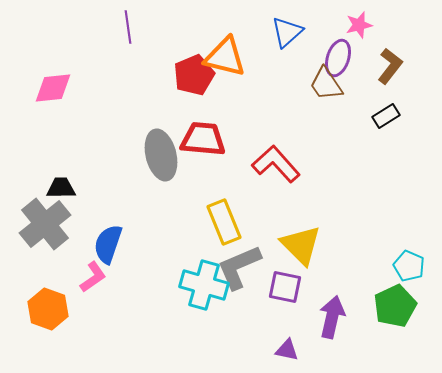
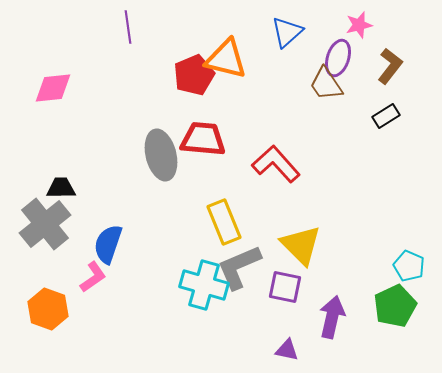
orange triangle: moved 1 px right, 2 px down
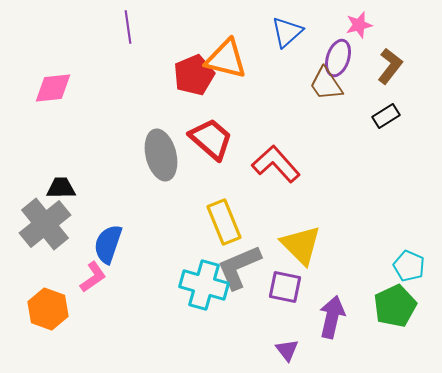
red trapezoid: moved 8 px right; rotated 36 degrees clockwise
purple triangle: rotated 40 degrees clockwise
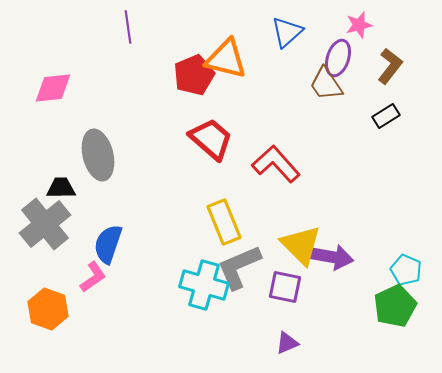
gray ellipse: moved 63 px left
cyan pentagon: moved 3 px left, 4 px down
purple arrow: moved 60 px up; rotated 87 degrees clockwise
purple triangle: moved 7 px up; rotated 45 degrees clockwise
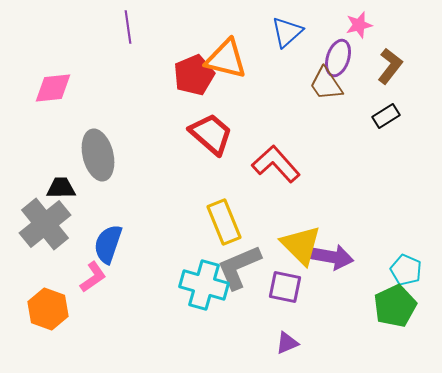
red trapezoid: moved 5 px up
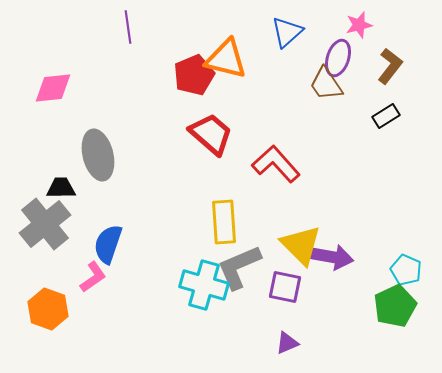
yellow rectangle: rotated 18 degrees clockwise
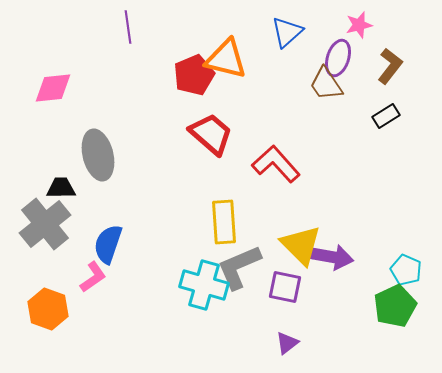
purple triangle: rotated 15 degrees counterclockwise
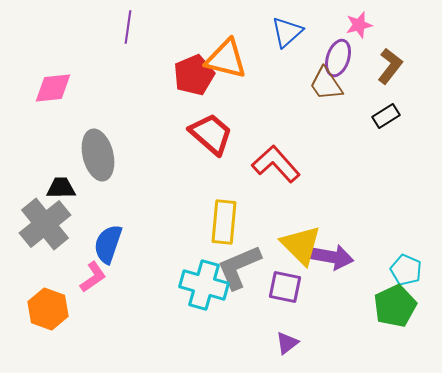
purple line: rotated 16 degrees clockwise
yellow rectangle: rotated 9 degrees clockwise
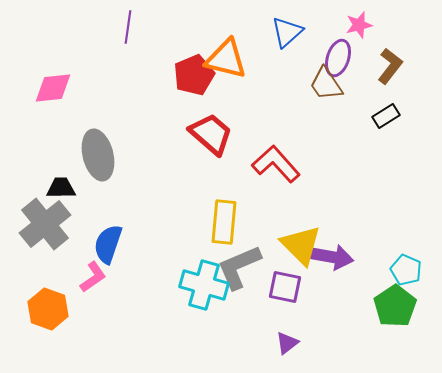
green pentagon: rotated 9 degrees counterclockwise
